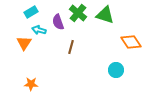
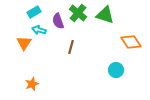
cyan rectangle: moved 3 px right
purple semicircle: moved 1 px up
orange star: moved 1 px right; rotated 24 degrees counterclockwise
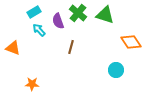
cyan arrow: rotated 32 degrees clockwise
orange triangle: moved 11 px left, 5 px down; rotated 42 degrees counterclockwise
orange star: rotated 24 degrees clockwise
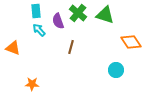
cyan rectangle: moved 2 px right, 1 px up; rotated 64 degrees counterclockwise
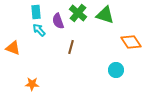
cyan rectangle: moved 1 px down
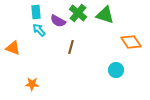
purple semicircle: rotated 42 degrees counterclockwise
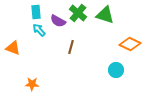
orange diamond: moved 1 px left, 2 px down; rotated 30 degrees counterclockwise
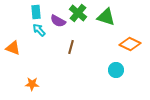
green triangle: moved 1 px right, 2 px down
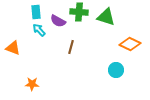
green cross: moved 1 px right, 1 px up; rotated 36 degrees counterclockwise
